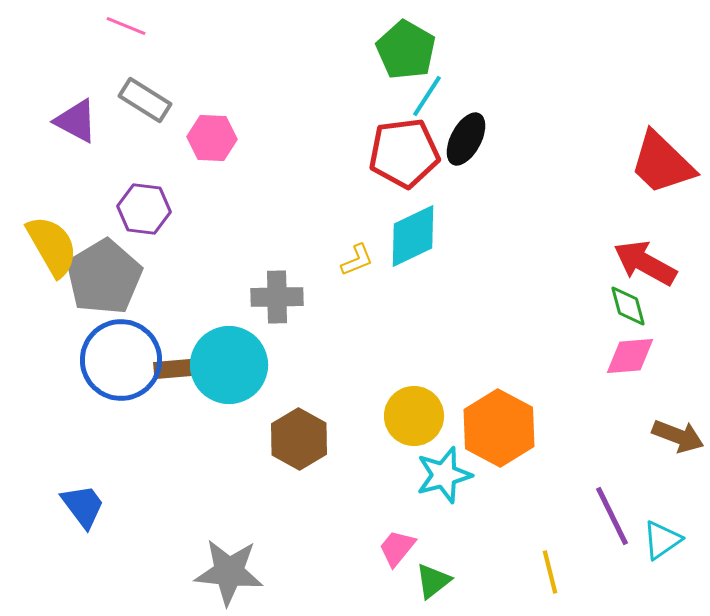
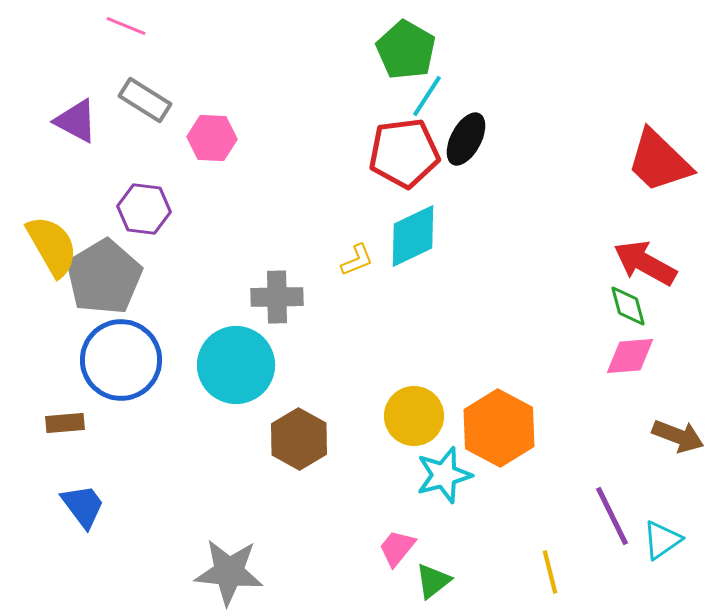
red trapezoid: moved 3 px left, 2 px up
cyan circle: moved 7 px right
brown rectangle: moved 108 px left, 54 px down
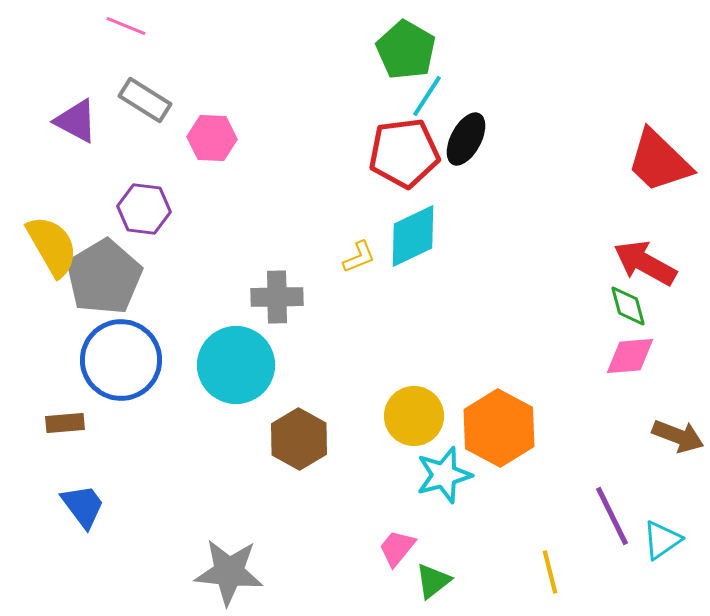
yellow L-shape: moved 2 px right, 3 px up
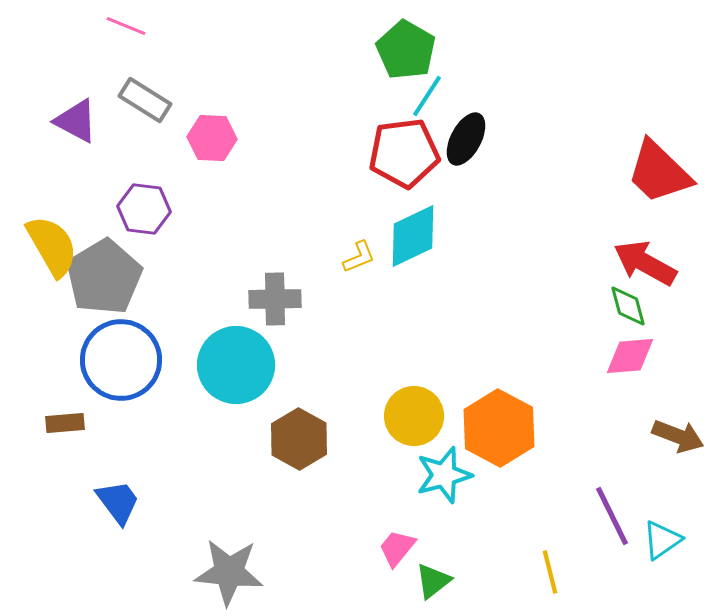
red trapezoid: moved 11 px down
gray cross: moved 2 px left, 2 px down
blue trapezoid: moved 35 px right, 4 px up
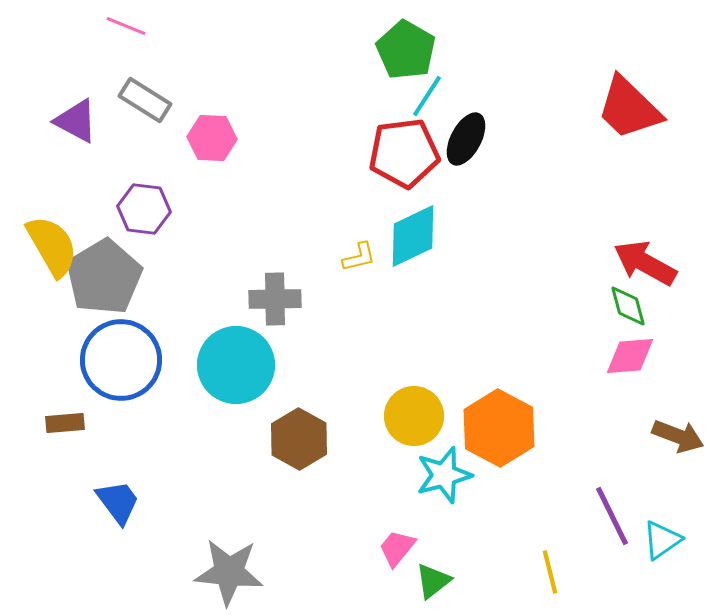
red trapezoid: moved 30 px left, 64 px up
yellow L-shape: rotated 9 degrees clockwise
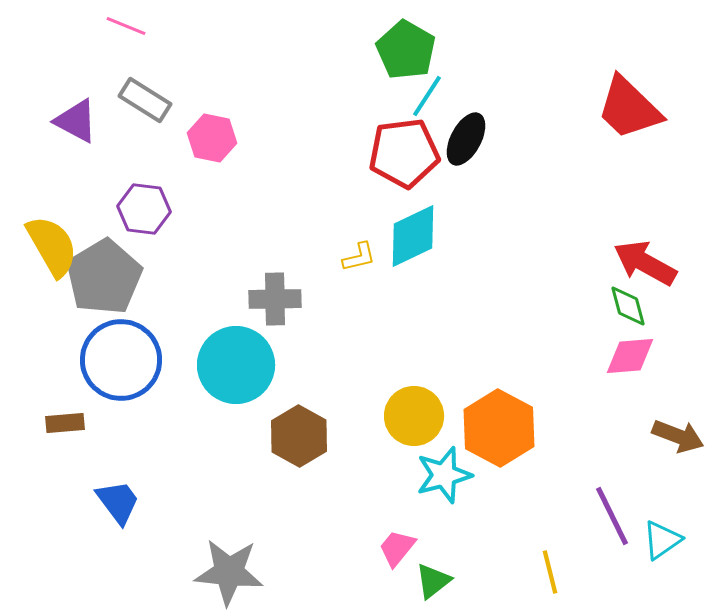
pink hexagon: rotated 9 degrees clockwise
brown hexagon: moved 3 px up
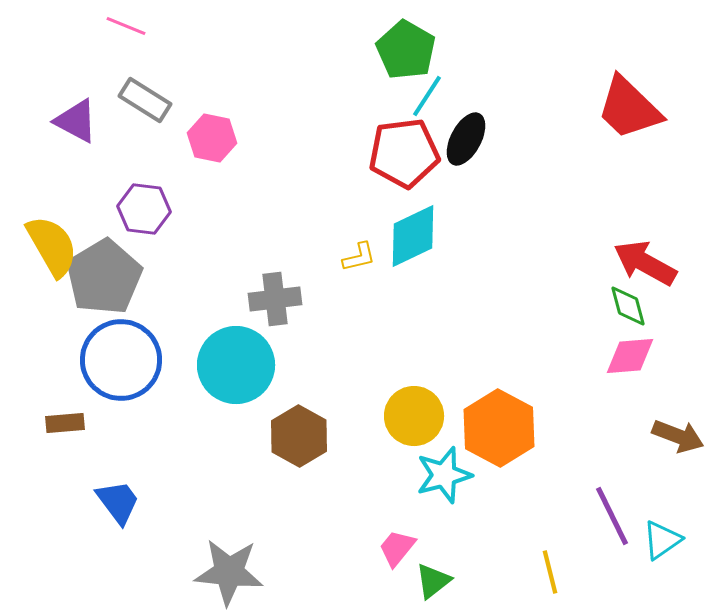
gray cross: rotated 6 degrees counterclockwise
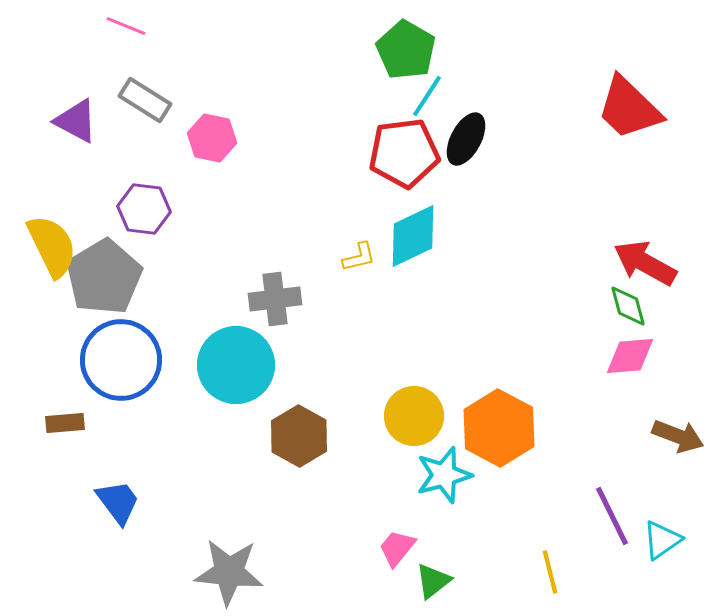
yellow semicircle: rotated 4 degrees clockwise
